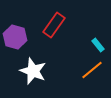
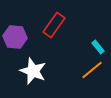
purple hexagon: rotated 10 degrees counterclockwise
cyan rectangle: moved 2 px down
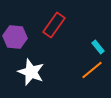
white star: moved 2 px left, 1 px down
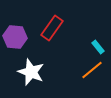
red rectangle: moved 2 px left, 3 px down
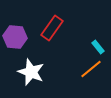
orange line: moved 1 px left, 1 px up
